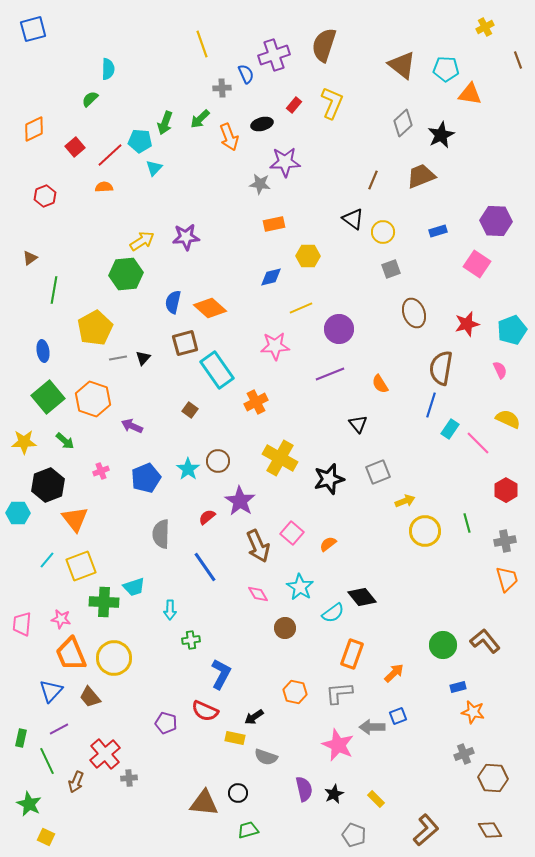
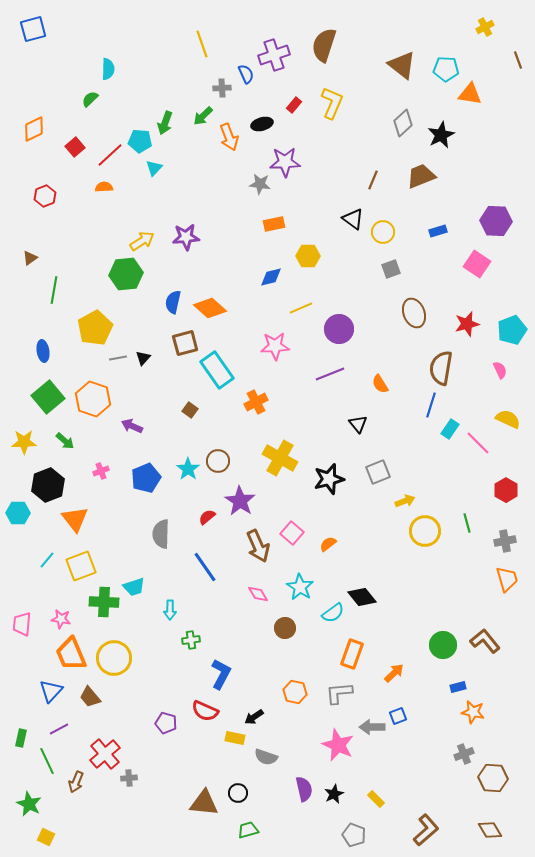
green arrow at (200, 119): moved 3 px right, 3 px up
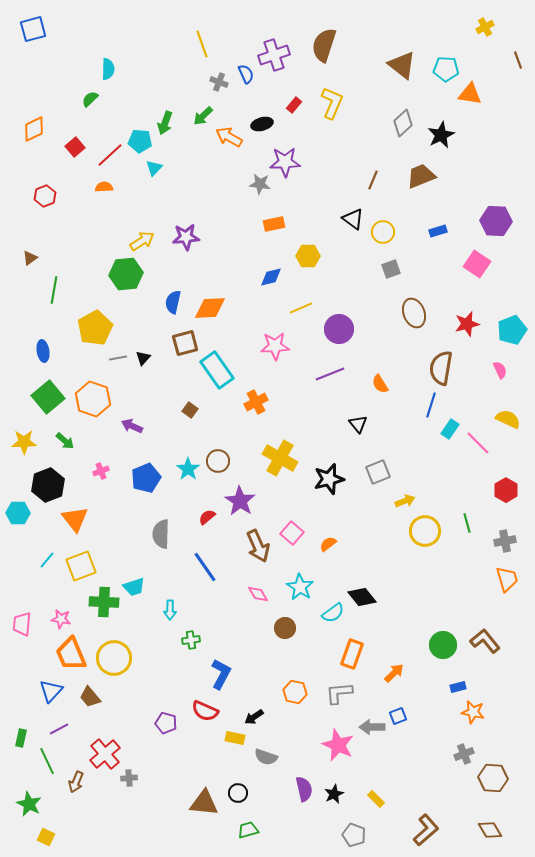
gray cross at (222, 88): moved 3 px left, 6 px up; rotated 24 degrees clockwise
orange arrow at (229, 137): rotated 140 degrees clockwise
orange diamond at (210, 308): rotated 44 degrees counterclockwise
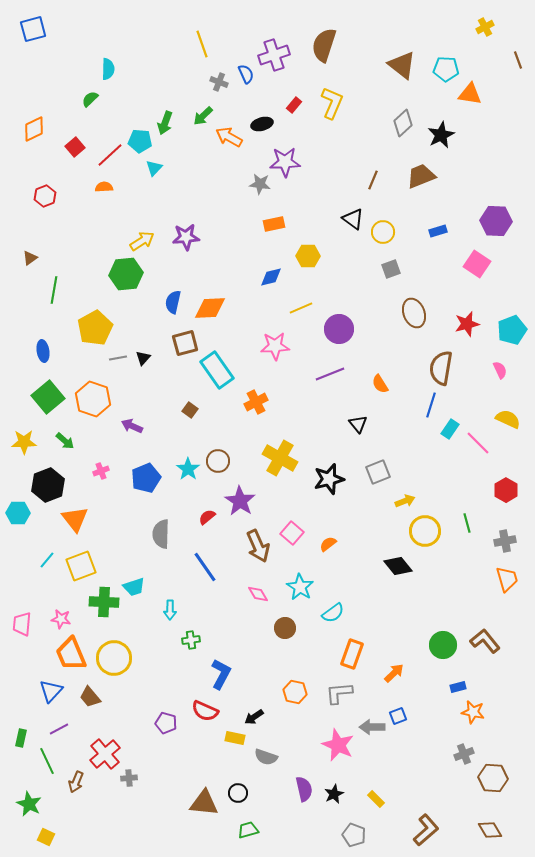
black diamond at (362, 597): moved 36 px right, 31 px up
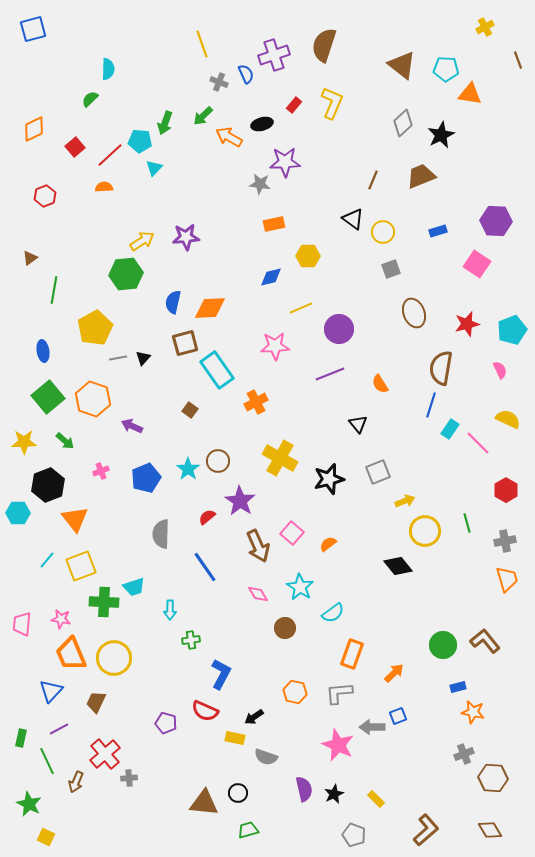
brown trapezoid at (90, 697): moved 6 px right, 5 px down; rotated 65 degrees clockwise
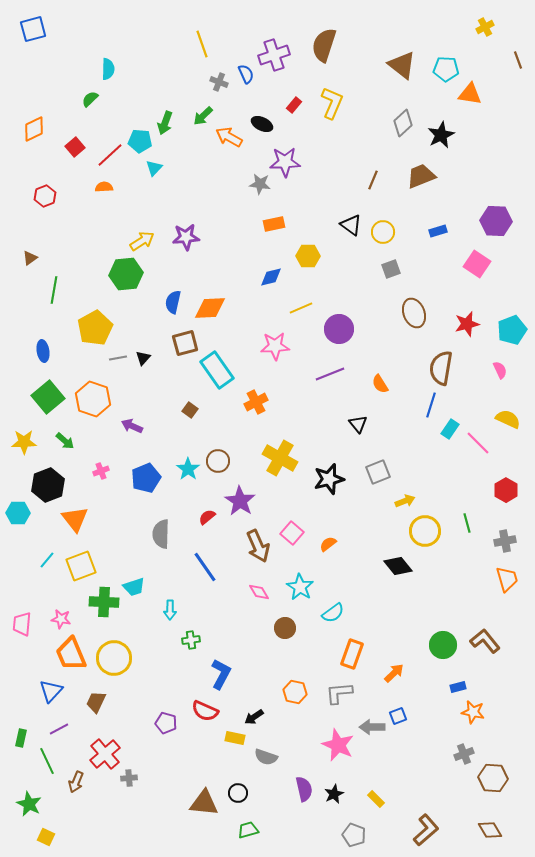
black ellipse at (262, 124): rotated 40 degrees clockwise
black triangle at (353, 219): moved 2 px left, 6 px down
pink diamond at (258, 594): moved 1 px right, 2 px up
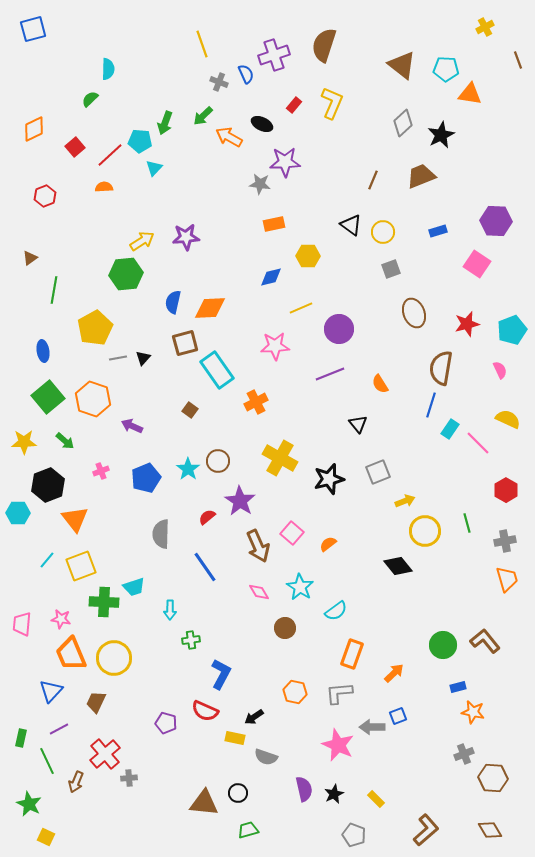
cyan semicircle at (333, 613): moved 3 px right, 2 px up
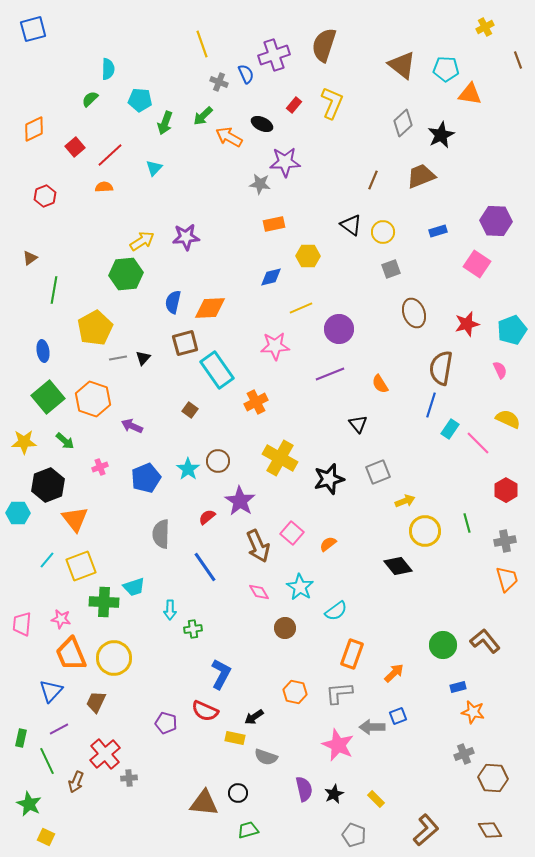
cyan pentagon at (140, 141): moved 41 px up
pink cross at (101, 471): moved 1 px left, 4 px up
green cross at (191, 640): moved 2 px right, 11 px up
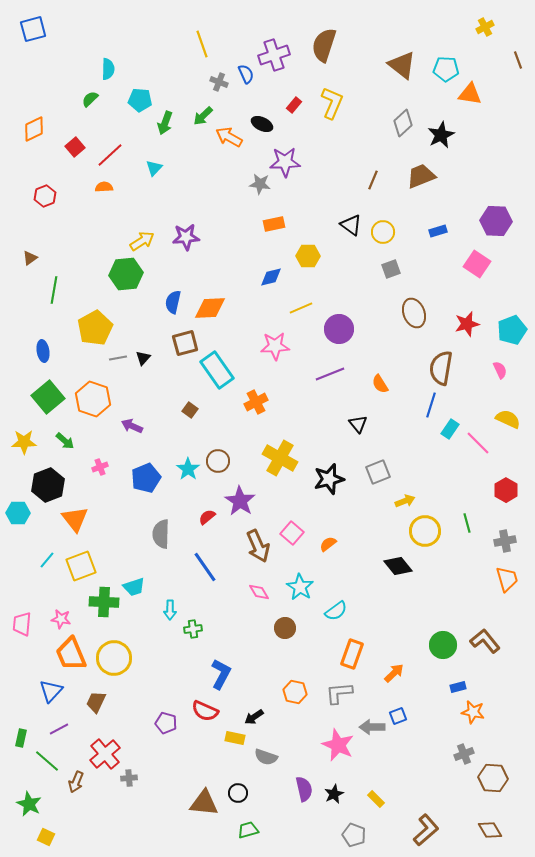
green line at (47, 761): rotated 24 degrees counterclockwise
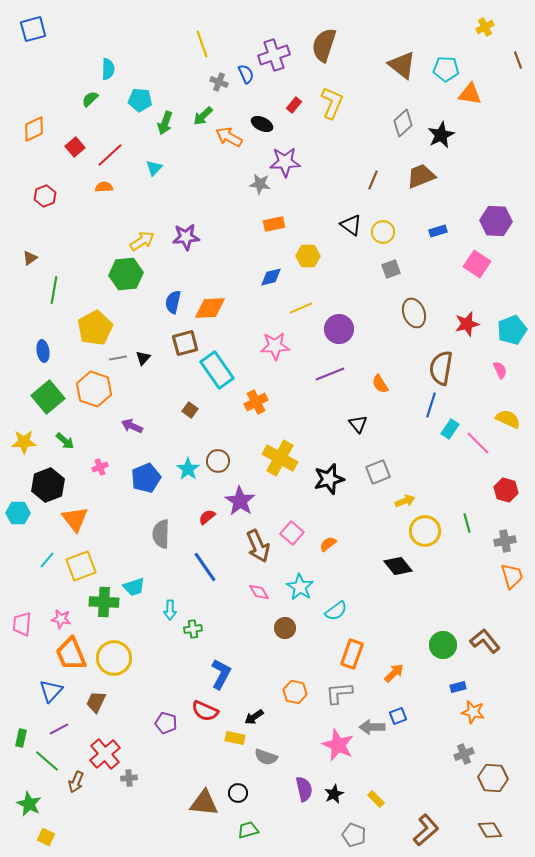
orange hexagon at (93, 399): moved 1 px right, 10 px up
red hexagon at (506, 490): rotated 15 degrees counterclockwise
orange trapezoid at (507, 579): moved 5 px right, 3 px up
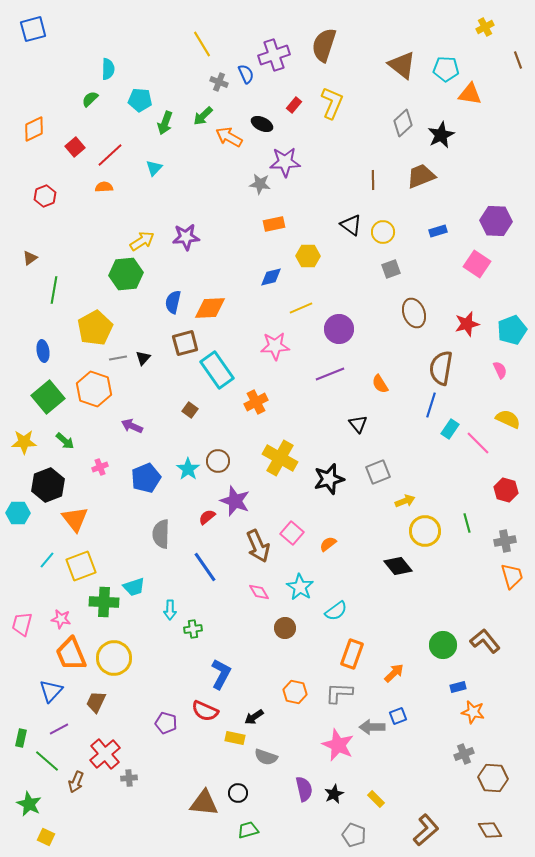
yellow line at (202, 44): rotated 12 degrees counterclockwise
brown line at (373, 180): rotated 24 degrees counterclockwise
purple star at (240, 501): moved 5 px left; rotated 12 degrees counterclockwise
pink trapezoid at (22, 624): rotated 10 degrees clockwise
gray L-shape at (339, 693): rotated 8 degrees clockwise
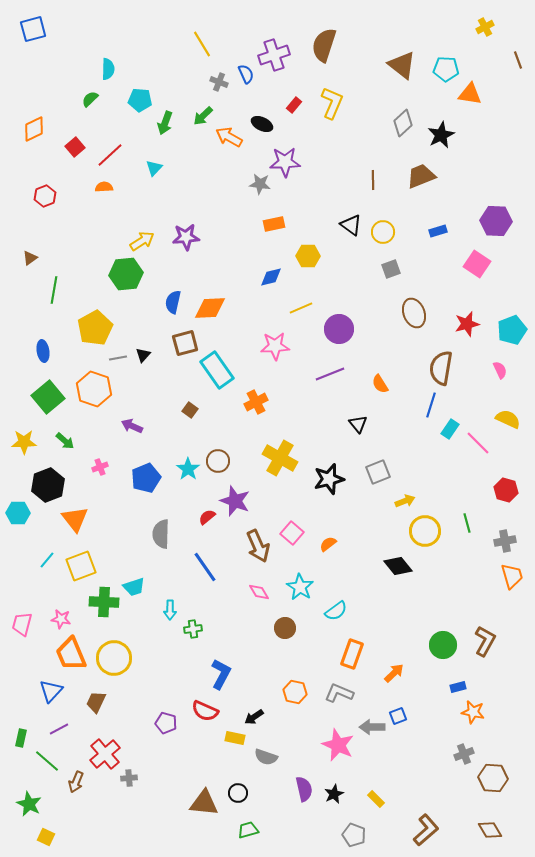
black triangle at (143, 358): moved 3 px up
brown L-shape at (485, 641): rotated 68 degrees clockwise
gray L-shape at (339, 693): rotated 20 degrees clockwise
